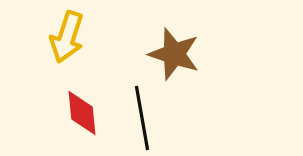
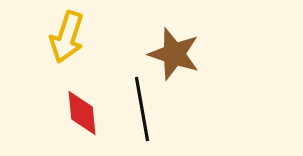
black line: moved 9 px up
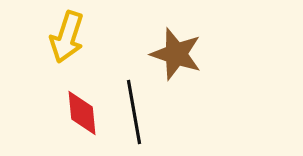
brown star: moved 2 px right
black line: moved 8 px left, 3 px down
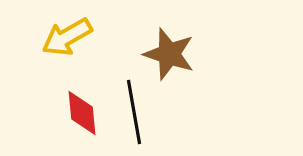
yellow arrow: rotated 42 degrees clockwise
brown star: moved 7 px left
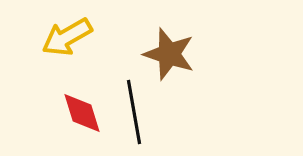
red diamond: rotated 12 degrees counterclockwise
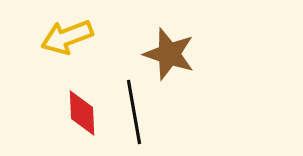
yellow arrow: rotated 9 degrees clockwise
red diamond: rotated 15 degrees clockwise
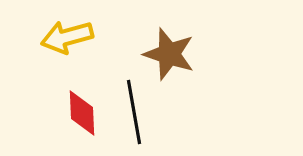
yellow arrow: rotated 6 degrees clockwise
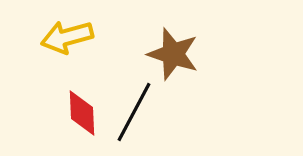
brown star: moved 4 px right
black line: rotated 38 degrees clockwise
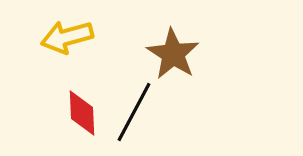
brown star: rotated 14 degrees clockwise
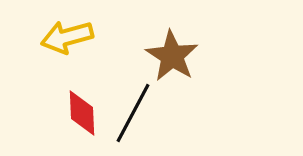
brown star: moved 1 px left, 2 px down
black line: moved 1 px left, 1 px down
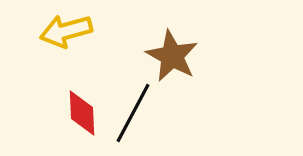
yellow arrow: moved 1 px left, 6 px up
brown star: rotated 4 degrees counterclockwise
